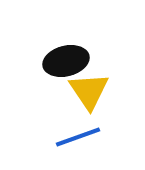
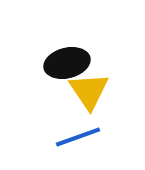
black ellipse: moved 1 px right, 2 px down
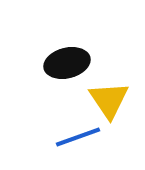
yellow triangle: moved 20 px right, 9 px down
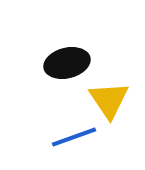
blue line: moved 4 px left
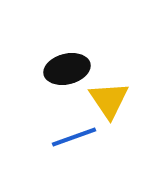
black ellipse: moved 6 px down
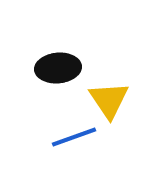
black ellipse: moved 9 px left, 1 px up; rotated 9 degrees clockwise
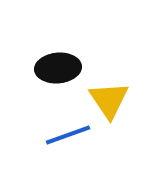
blue line: moved 6 px left, 2 px up
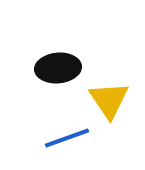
blue line: moved 1 px left, 3 px down
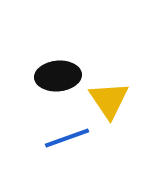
black ellipse: moved 8 px down
